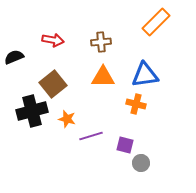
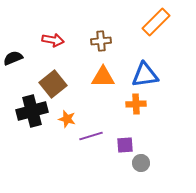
brown cross: moved 1 px up
black semicircle: moved 1 px left, 1 px down
orange cross: rotated 18 degrees counterclockwise
purple square: rotated 18 degrees counterclockwise
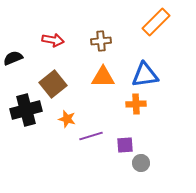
black cross: moved 6 px left, 1 px up
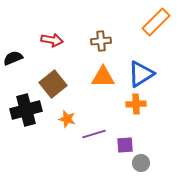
red arrow: moved 1 px left
blue triangle: moved 4 px left, 1 px up; rotated 24 degrees counterclockwise
purple line: moved 3 px right, 2 px up
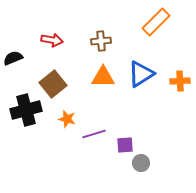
orange cross: moved 44 px right, 23 px up
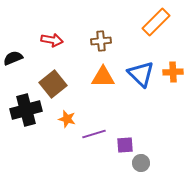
blue triangle: rotated 44 degrees counterclockwise
orange cross: moved 7 px left, 9 px up
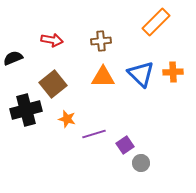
purple square: rotated 30 degrees counterclockwise
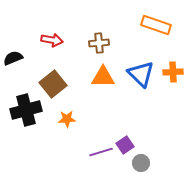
orange rectangle: moved 3 px down; rotated 64 degrees clockwise
brown cross: moved 2 px left, 2 px down
orange star: rotated 18 degrees counterclockwise
purple line: moved 7 px right, 18 px down
